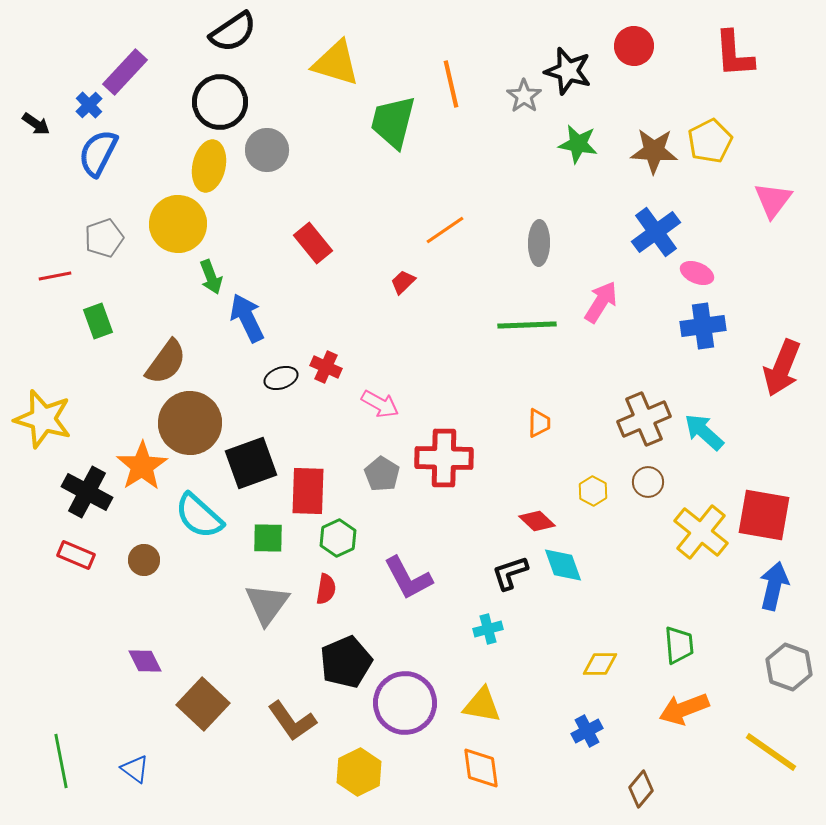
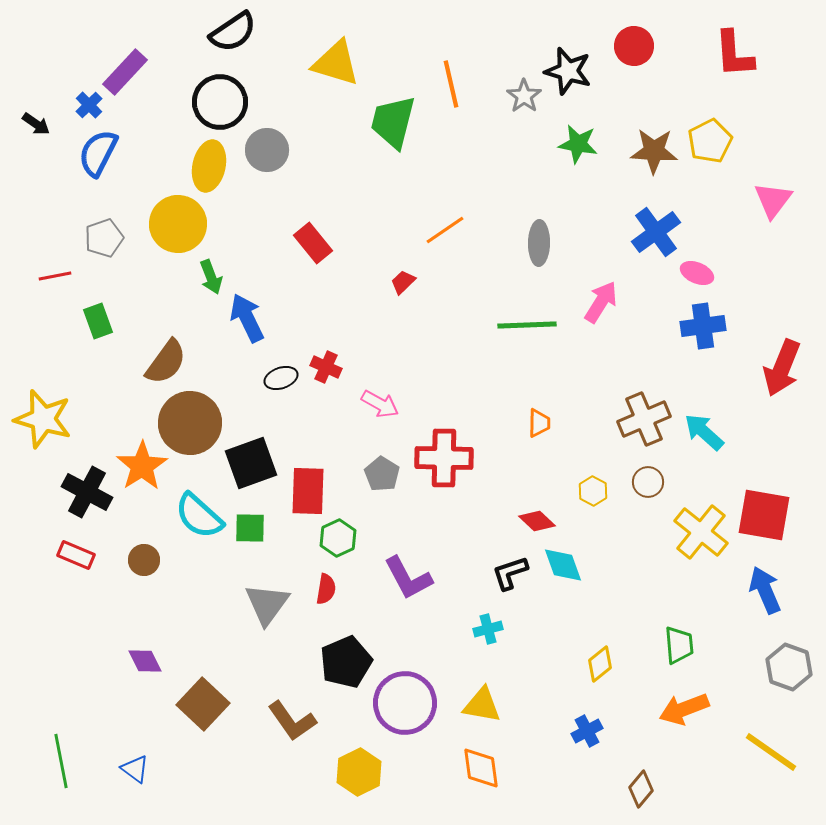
green square at (268, 538): moved 18 px left, 10 px up
blue arrow at (774, 586): moved 9 px left, 4 px down; rotated 36 degrees counterclockwise
yellow diamond at (600, 664): rotated 39 degrees counterclockwise
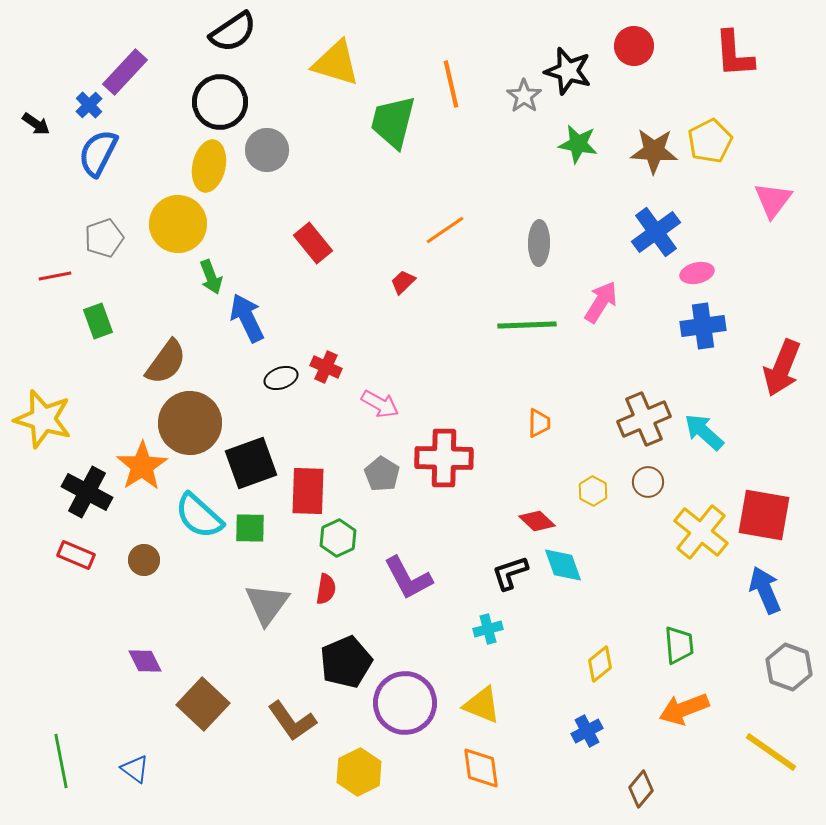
pink ellipse at (697, 273): rotated 36 degrees counterclockwise
yellow triangle at (482, 705): rotated 12 degrees clockwise
